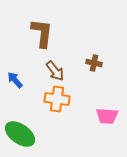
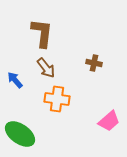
brown arrow: moved 9 px left, 3 px up
pink trapezoid: moved 2 px right, 5 px down; rotated 45 degrees counterclockwise
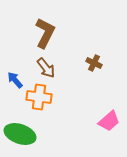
brown L-shape: moved 3 px right; rotated 20 degrees clockwise
brown cross: rotated 14 degrees clockwise
orange cross: moved 18 px left, 2 px up
green ellipse: rotated 16 degrees counterclockwise
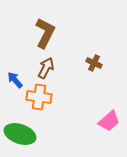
brown arrow: rotated 115 degrees counterclockwise
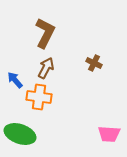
pink trapezoid: moved 13 px down; rotated 45 degrees clockwise
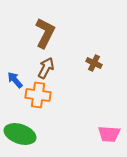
orange cross: moved 1 px left, 2 px up
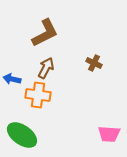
brown L-shape: rotated 36 degrees clockwise
blue arrow: moved 3 px left, 1 px up; rotated 36 degrees counterclockwise
green ellipse: moved 2 px right, 1 px down; rotated 16 degrees clockwise
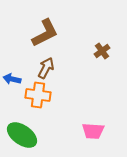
brown cross: moved 8 px right, 12 px up; rotated 28 degrees clockwise
pink trapezoid: moved 16 px left, 3 px up
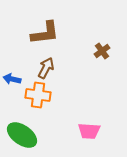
brown L-shape: rotated 20 degrees clockwise
pink trapezoid: moved 4 px left
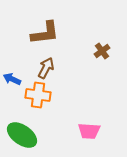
blue arrow: rotated 12 degrees clockwise
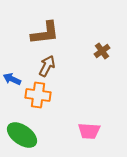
brown arrow: moved 1 px right, 2 px up
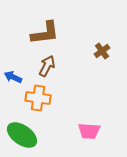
blue arrow: moved 1 px right, 2 px up
orange cross: moved 3 px down
